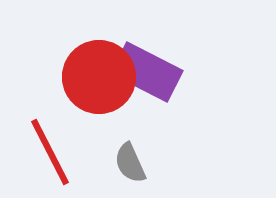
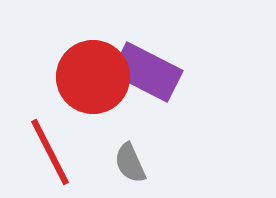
red circle: moved 6 px left
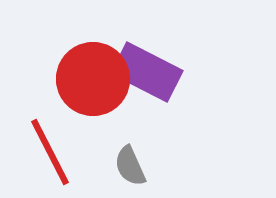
red circle: moved 2 px down
gray semicircle: moved 3 px down
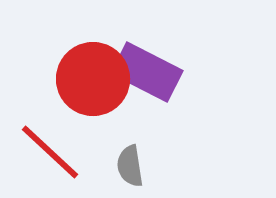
red line: rotated 20 degrees counterclockwise
gray semicircle: rotated 15 degrees clockwise
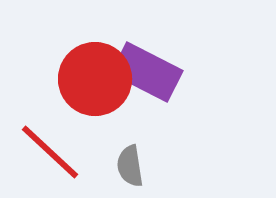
red circle: moved 2 px right
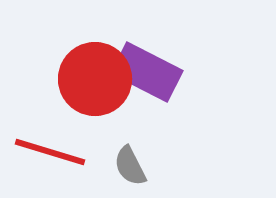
red line: rotated 26 degrees counterclockwise
gray semicircle: rotated 18 degrees counterclockwise
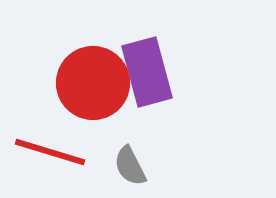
purple rectangle: rotated 48 degrees clockwise
red circle: moved 2 px left, 4 px down
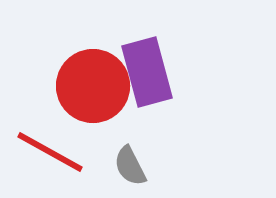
red circle: moved 3 px down
red line: rotated 12 degrees clockwise
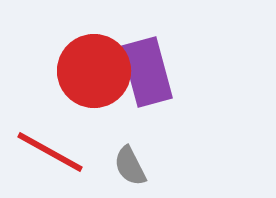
red circle: moved 1 px right, 15 px up
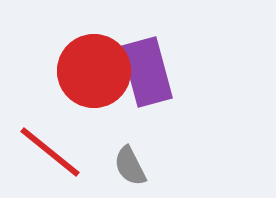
red line: rotated 10 degrees clockwise
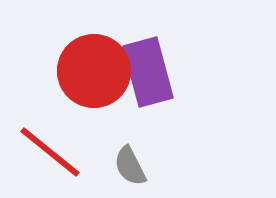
purple rectangle: moved 1 px right
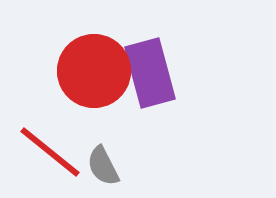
purple rectangle: moved 2 px right, 1 px down
gray semicircle: moved 27 px left
